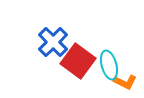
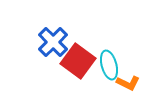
orange L-shape: moved 3 px right, 1 px down
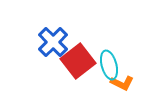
red square: rotated 16 degrees clockwise
orange L-shape: moved 6 px left
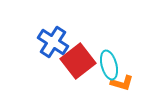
blue cross: rotated 12 degrees counterclockwise
orange L-shape: rotated 10 degrees counterclockwise
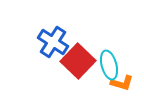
red square: rotated 8 degrees counterclockwise
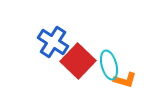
orange L-shape: moved 3 px right, 3 px up
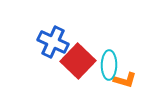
blue cross: rotated 8 degrees counterclockwise
cyan ellipse: rotated 16 degrees clockwise
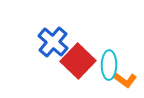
blue cross: rotated 16 degrees clockwise
orange L-shape: rotated 20 degrees clockwise
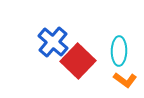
cyan ellipse: moved 10 px right, 14 px up
